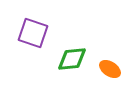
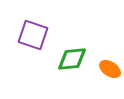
purple square: moved 2 px down
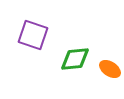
green diamond: moved 3 px right
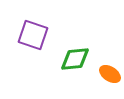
orange ellipse: moved 5 px down
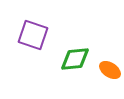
orange ellipse: moved 4 px up
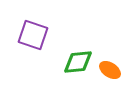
green diamond: moved 3 px right, 3 px down
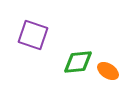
orange ellipse: moved 2 px left, 1 px down
